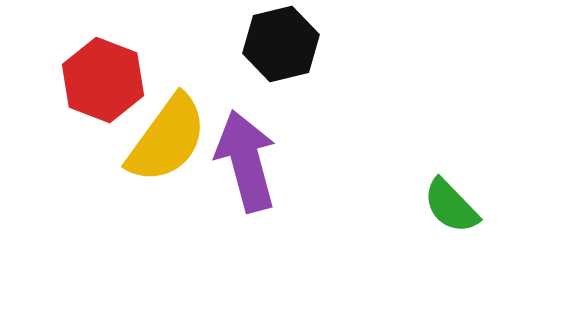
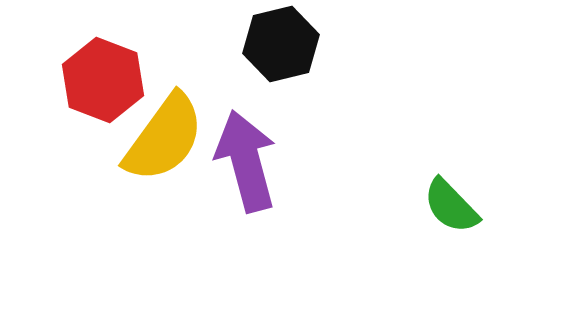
yellow semicircle: moved 3 px left, 1 px up
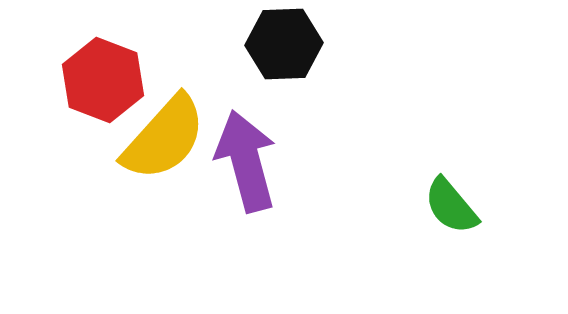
black hexagon: moved 3 px right; rotated 12 degrees clockwise
yellow semicircle: rotated 6 degrees clockwise
green semicircle: rotated 4 degrees clockwise
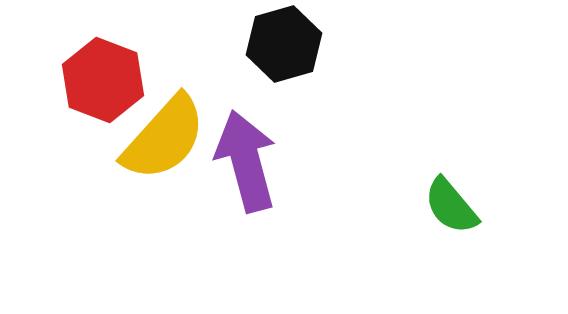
black hexagon: rotated 14 degrees counterclockwise
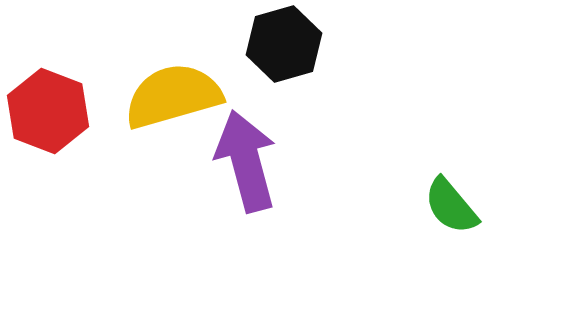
red hexagon: moved 55 px left, 31 px down
yellow semicircle: moved 9 px right, 42 px up; rotated 148 degrees counterclockwise
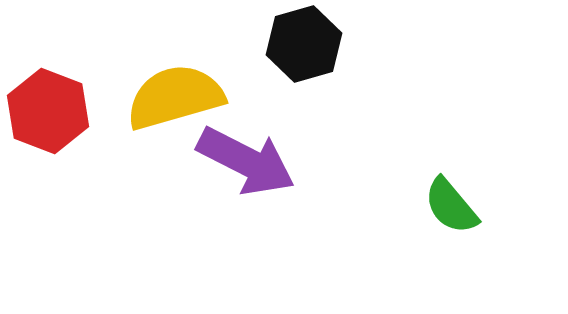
black hexagon: moved 20 px right
yellow semicircle: moved 2 px right, 1 px down
purple arrow: rotated 132 degrees clockwise
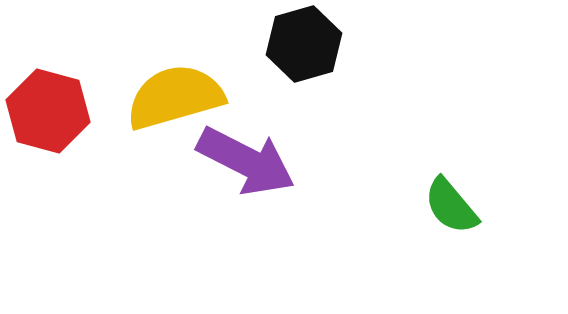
red hexagon: rotated 6 degrees counterclockwise
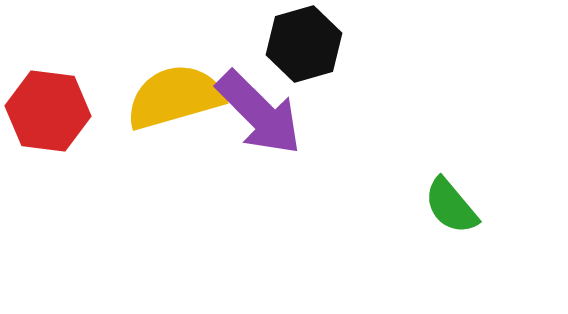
red hexagon: rotated 8 degrees counterclockwise
purple arrow: moved 13 px right, 48 px up; rotated 18 degrees clockwise
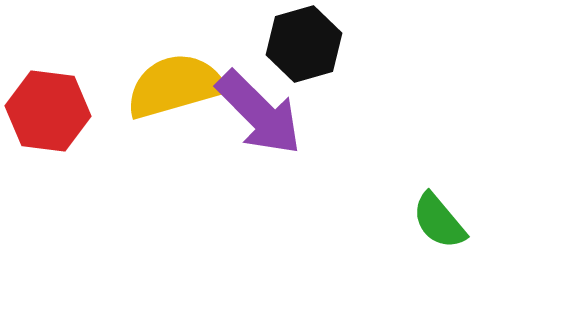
yellow semicircle: moved 11 px up
green semicircle: moved 12 px left, 15 px down
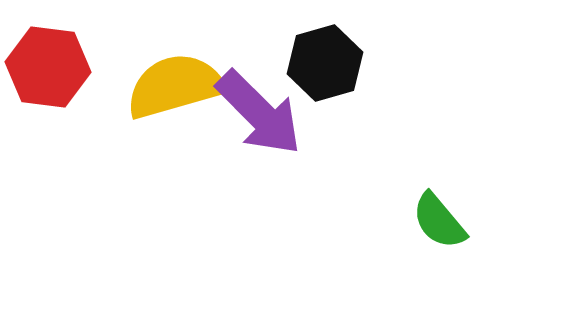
black hexagon: moved 21 px right, 19 px down
red hexagon: moved 44 px up
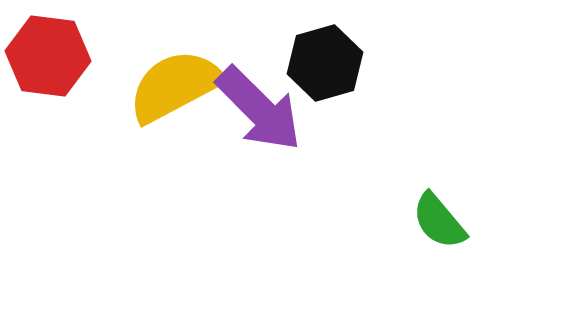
red hexagon: moved 11 px up
yellow semicircle: rotated 12 degrees counterclockwise
purple arrow: moved 4 px up
